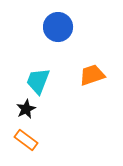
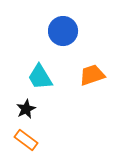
blue circle: moved 5 px right, 4 px down
cyan trapezoid: moved 2 px right, 4 px up; rotated 52 degrees counterclockwise
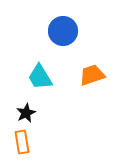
black star: moved 4 px down
orange rectangle: moved 4 px left, 2 px down; rotated 45 degrees clockwise
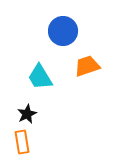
orange trapezoid: moved 5 px left, 9 px up
black star: moved 1 px right, 1 px down
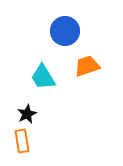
blue circle: moved 2 px right
cyan trapezoid: moved 3 px right
orange rectangle: moved 1 px up
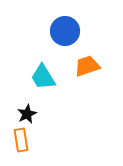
orange rectangle: moved 1 px left, 1 px up
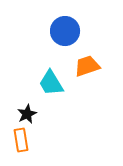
cyan trapezoid: moved 8 px right, 6 px down
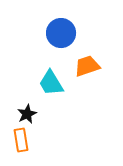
blue circle: moved 4 px left, 2 px down
